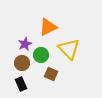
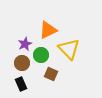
orange triangle: moved 3 px down
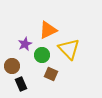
green circle: moved 1 px right
brown circle: moved 10 px left, 3 px down
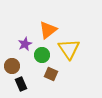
orange triangle: rotated 12 degrees counterclockwise
yellow triangle: rotated 10 degrees clockwise
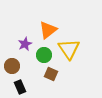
green circle: moved 2 px right
black rectangle: moved 1 px left, 3 px down
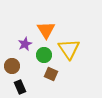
orange triangle: moved 2 px left; rotated 24 degrees counterclockwise
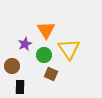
black rectangle: rotated 24 degrees clockwise
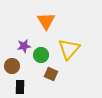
orange triangle: moved 9 px up
purple star: moved 1 px left, 2 px down; rotated 16 degrees clockwise
yellow triangle: rotated 15 degrees clockwise
green circle: moved 3 px left
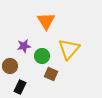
green circle: moved 1 px right, 1 px down
brown circle: moved 2 px left
black rectangle: rotated 24 degrees clockwise
